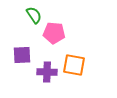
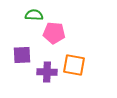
green semicircle: rotated 54 degrees counterclockwise
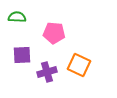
green semicircle: moved 17 px left, 2 px down
orange square: moved 5 px right; rotated 15 degrees clockwise
purple cross: rotated 18 degrees counterclockwise
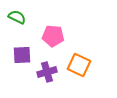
green semicircle: rotated 24 degrees clockwise
pink pentagon: moved 1 px left, 3 px down
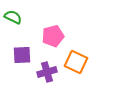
green semicircle: moved 4 px left
pink pentagon: rotated 20 degrees counterclockwise
orange square: moved 3 px left, 3 px up
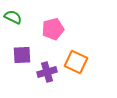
pink pentagon: moved 7 px up
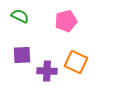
green semicircle: moved 7 px right, 1 px up
pink pentagon: moved 13 px right, 8 px up
purple cross: moved 1 px up; rotated 18 degrees clockwise
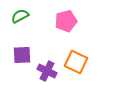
green semicircle: rotated 54 degrees counterclockwise
purple cross: rotated 24 degrees clockwise
